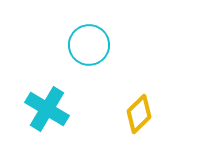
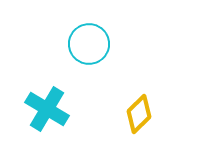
cyan circle: moved 1 px up
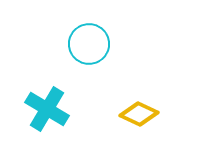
yellow diamond: rotated 69 degrees clockwise
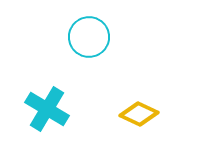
cyan circle: moved 7 px up
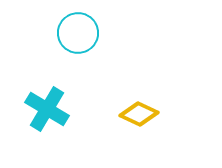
cyan circle: moved 11 px left, 4 px up
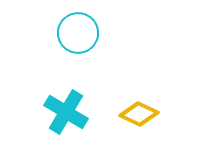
cyan cross: moved 19 px right, 3 px down
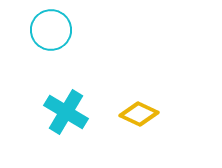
cyan circle: moved 27 px left, 3 px up
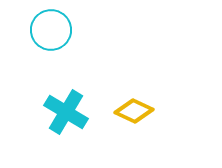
yellow diamond: moved 5 px left, 3 px up
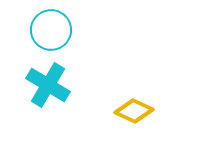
cyan cross: moved 18 px left, 27 px up
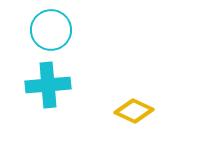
cyan cross: rotated 36 degrees counterclockwise
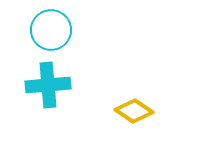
yellow diamond: rotated 9 degrees clockwise
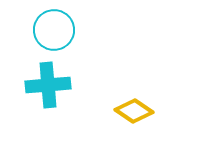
cyan circle: moved 3 px right
